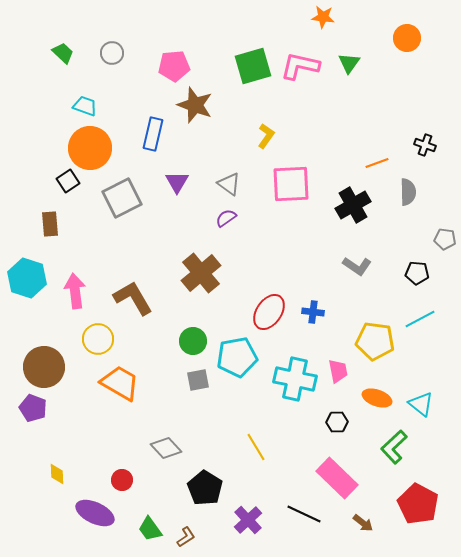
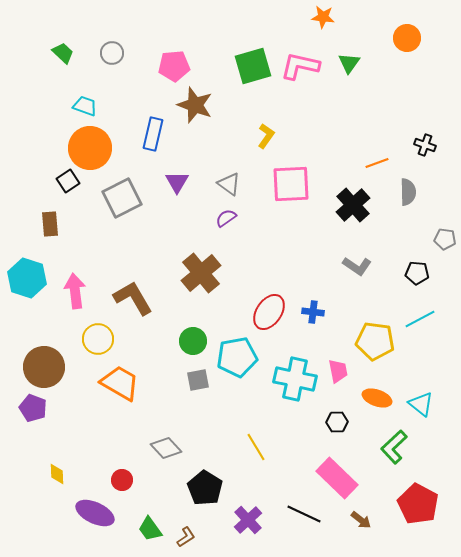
black cross at (353, 205): rotated 12 degrees counterclockwise
brown arrow at (363, 523): moved 2 px left, 3 px up
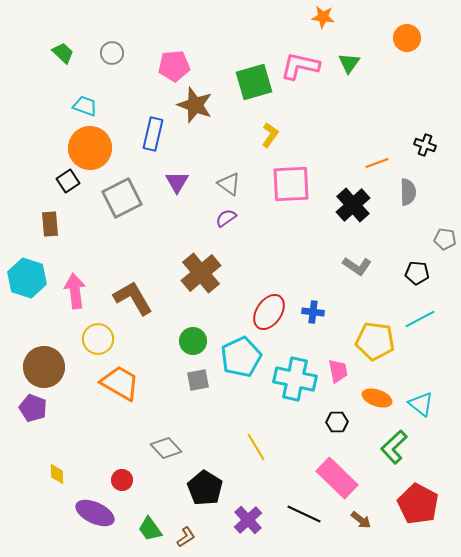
green square at (253, 66): moved 1 px right, 16 px down
yellow L-shape at (266, 136): moved 4 px right, 1 px up
cyan pentagon at (237, 357): moved 4 px right; rotated 15 degrees counterclockwise
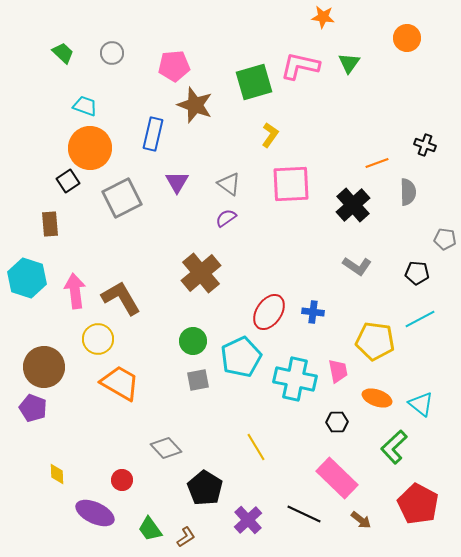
brown L-shape at (133, 298): moved 12 px left
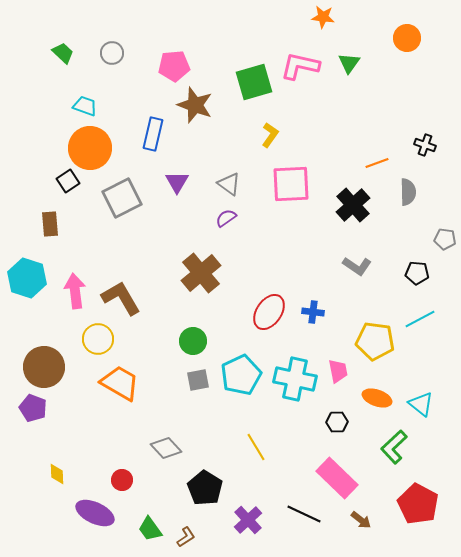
cyan pentagon at (241, 357): moved 18 px down
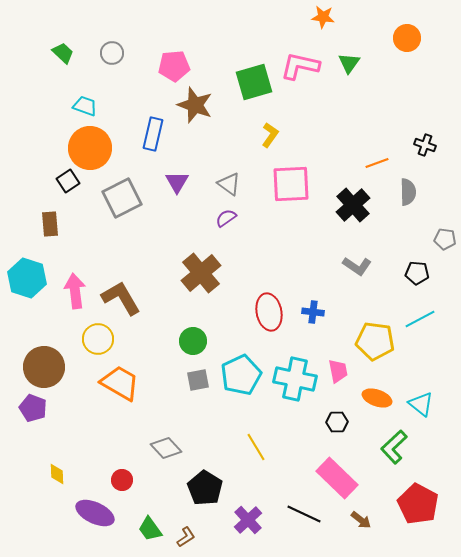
red ellipse at (269, 312): rotated 45 degrees counterclockwise
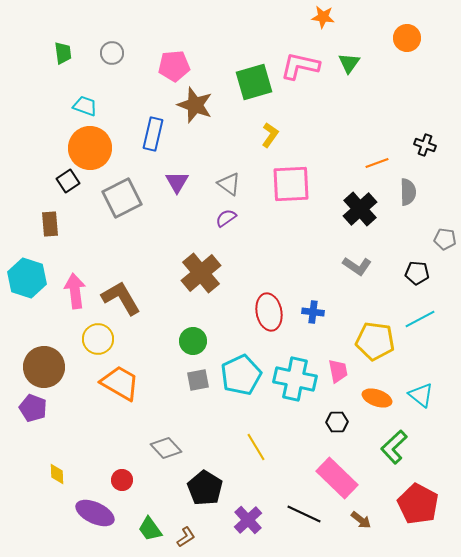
green trapezoid at (63, 53): rotated 40 degrees clockwise
black cross at (353, 205): moved 7 px right, 4 px down
cyan triangle at (421, 404): moved 9 px up
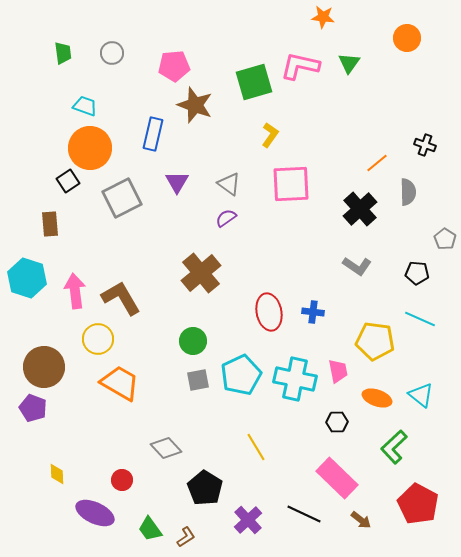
orange line at (377, 163): rotated 20 degrees counterclockwise
gray pentagon at (445, 239): rotated 25 degrees clockwise
cyan line at (420, 319): rotated 52 degrees clockwise
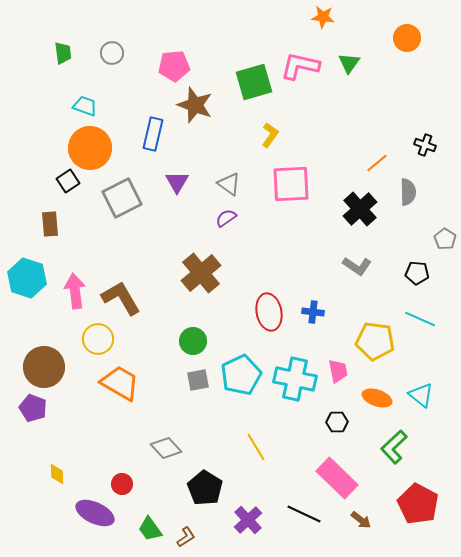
red circle at (122, 480): moved 4 px down
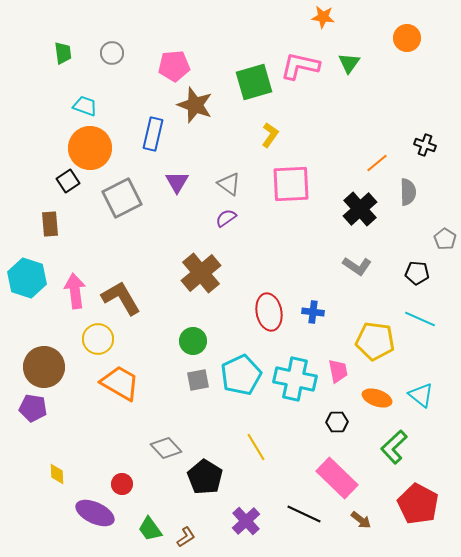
purple pentagon at (33, 408): rotated 12 degrees counterclockwise
black pentagon at (205, 488): moved 11 px up
purple cross at (248, 520): moved 2 px left, 1 px down
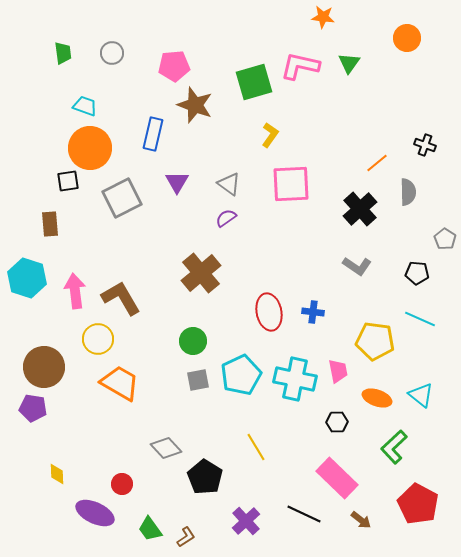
black square at (68, 181): rotated 25 degrees clockwise
